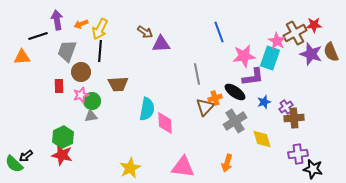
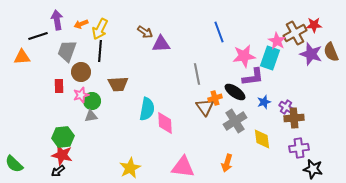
brown triangle at (205, 107): rotated 18 degrees counterclockwise
purple cross at (286, 107): rotated 24 degrees counterclockwise
green hexagon at (63, 137): rotated 20 degrees clockwise
yellow diamond at (262, 139): rotated 10 degrees clockwise
purple cross at (298, 154): moved 1 px right, 6 px up
black arrow at (26, 156): moved 32 px right, 15 px down
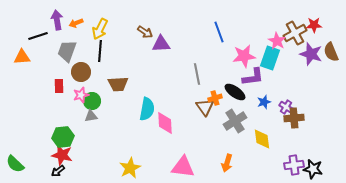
orange arrow at (81, 24): moved 5 px left, 1 px up
purple cross at (299, 148): moved 5 px left, 17 px down
green semicircle at (14, 164): moved 1 px right
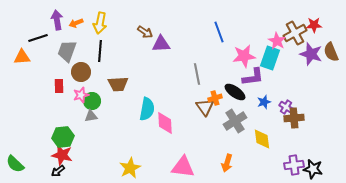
yellow arrow at (100, 29): moved 6 px up; rotated 15 degrees counterclockwise
black line at (38, 36): moved 2 px down
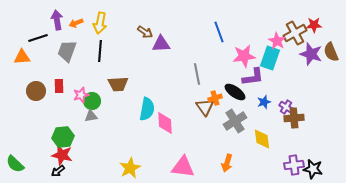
brown circle at (81, 72): moved 45 px left, 19 px down
